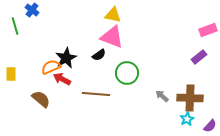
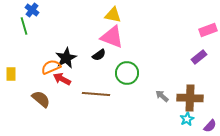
green line: moved 9 px right
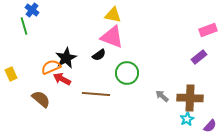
yellow rectangle: rotated 24 degrees counterclockwise
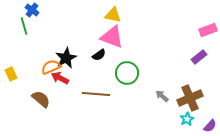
red arrow: moved 2 px left, 1 px up
brown cross: rotated 25 degrees counterclockwise
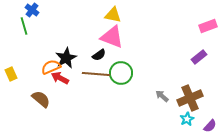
pink rectangle: moved 4 px up
green circle: moved 6 px left
brown line: moved 20 px up
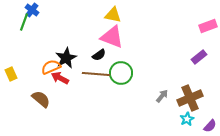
green line: moved 4 px up; rotated 36 degrees clockwise
gray arrow: rotated 88 degrees clockwise
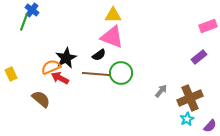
yellow triangle: rotated 12 degrees counterclockwise
gray arrow: moved 1 px left, 5 px up
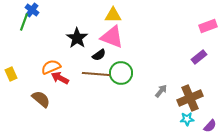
black star: moved 11 px right, 20 px up; rotated 10 degrees counterclockwise
cyan star: rotated 24 degrees clockwise
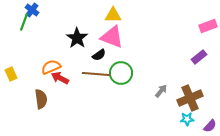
brown semicircle: rotated 42 degrees clockwise
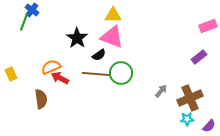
purple semicircle: moved 1 px left
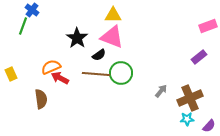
green line: moved 1 px left, 4 px down
